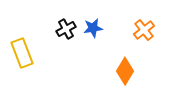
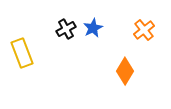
blue star: rotated 18 degrees counterclockwise
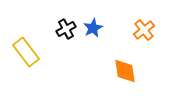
yellow rectangle: moved 4 px right, 1 px up; rotated 16 degrees counterclockwise
orange diamond: rotated 40 degrees counterclockwise
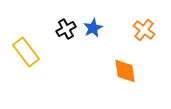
orange cross: rotated 15 degrees counterclockwise
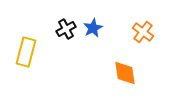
orange cross: moved 1 px left, 2 px down
yellow rectangle: rotated 52 degrees clockwise
orange diamond: moved 2 px down
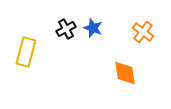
blue star: rotated 24 degrees counterclockwise
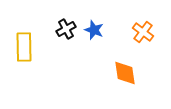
blue star: moved 1 px right, 2 px down
yellow rectangle: moved 2 px left, 5 px up; rotated 16 degrees counterclockwise
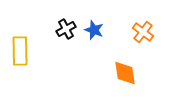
yellow rectangle: moved 4 px left, 4 px down
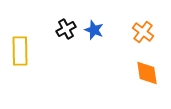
orange diamond: moved 22 px right
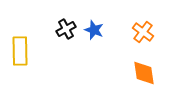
orange diamond: moved 3 px left
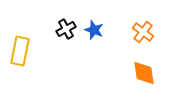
yellow rectangle: rotated 12 degrees clockwise
